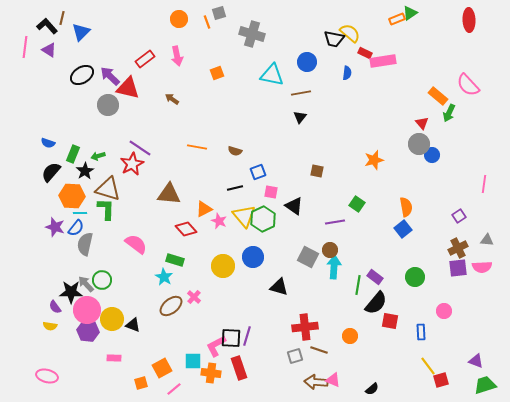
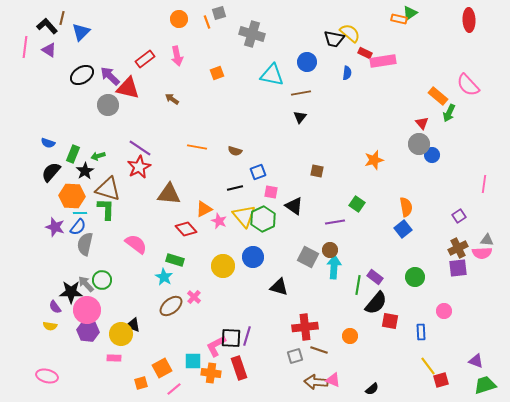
orange rectangle at (397, 19): moved 2 px right; rotated 35 degrees clockwise
red star at (132, 164): moved 7 px right, 3 px down
blue semicircle at (76, 228): moved 2 px right, 1 px up
pink semicircle at (482, 267): moved 14 px up
yellow circle at (112, 319): moved 9 px right, 15 px down
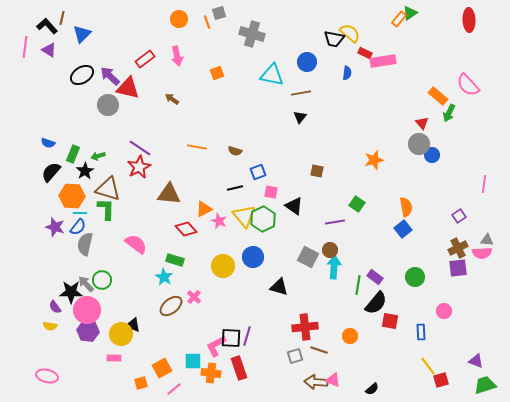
orange rectangle at (399, 19): rotated 63 degrees counterclockwise
blue triangle at (81, 32): moved 1 px right, 2 px down
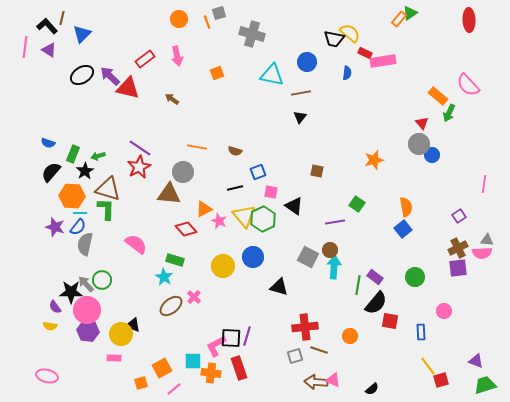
gray circle at (108, 105): moved 75 px right, 67 px down
